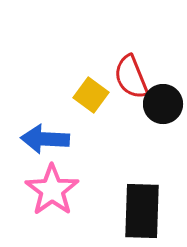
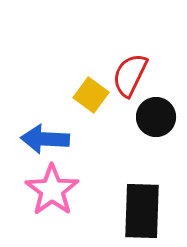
red semicircle: moved 1 px left, 2 px up; rotated 48 degrees clockwise
black circle: moved 7 px left, 13 px down
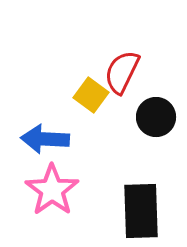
red semicircle: moved 8 px left, 3 px up
black rectangle: moved 1 px left; rotated 4 degrees counterclockwise
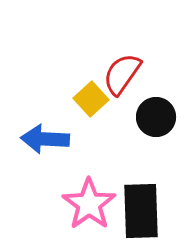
red semicircle: moved 2 px down; rotated 9 degrees clockwise
yellow square: moved 4 px down; rotated 12 degrees clockwise
pink star: moved 37 px right, 14 px down
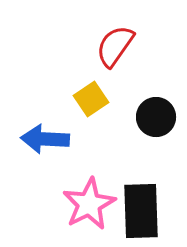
red semicircle: moved 7 px left, 28 px up
yellow square: rotated 8 degrees clockwise
pink star: rotated 8 degrees clockwise
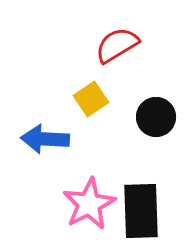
red semicircle: moved 2 px right, 1 px up; rotated 24 degrees clockwise
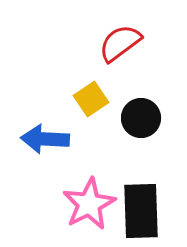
red semicircle: moved 3 px right, 2 px up; rotated 6 degrees counterclockwise
black circle: moved 15 px left, 1 px down
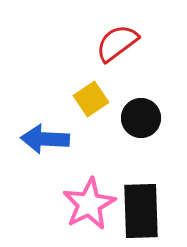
red semicircle: moved 3 px left
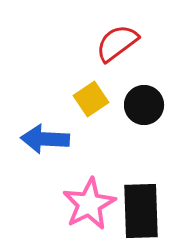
black circle: moved 3 px right, 13 px up
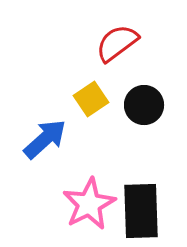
blue arrow: rotated 135 degrees clockwise
